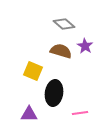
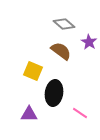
purple star: moved 4 px right, 4 px up
brown semicircle: rotated 20 degrees clockwise
pink line: rotated 42 degrees clockwise
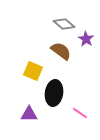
purple star: moved 3 px left, 3 px up
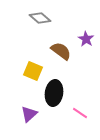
gray diamond: moved 24 px left, 6 px up
purple triangle: rotated 42 degrees counterclockwise
